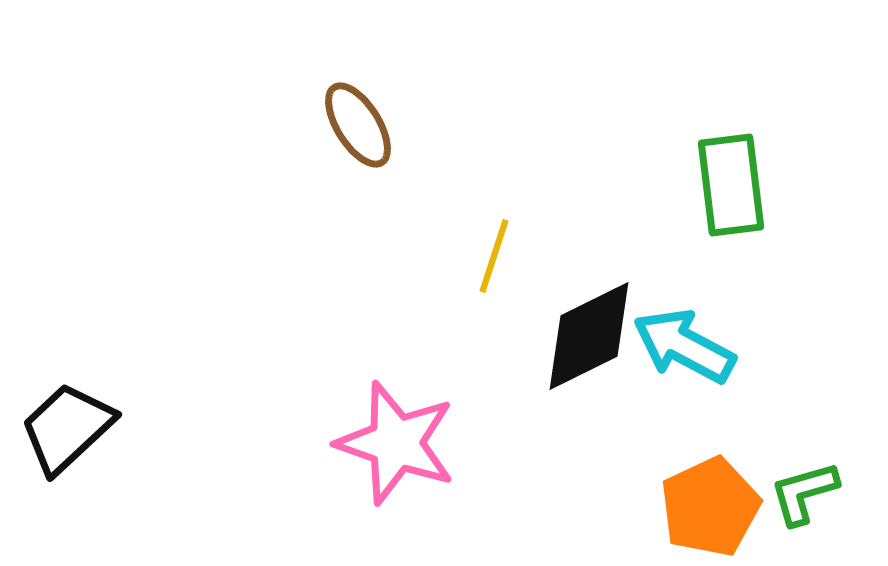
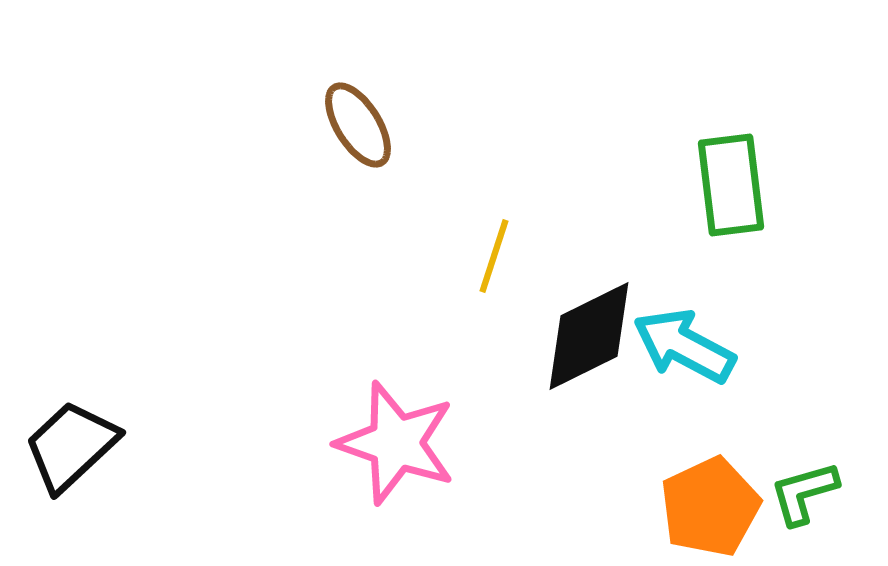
black trapezoid: moved 4 px right, 18 px down
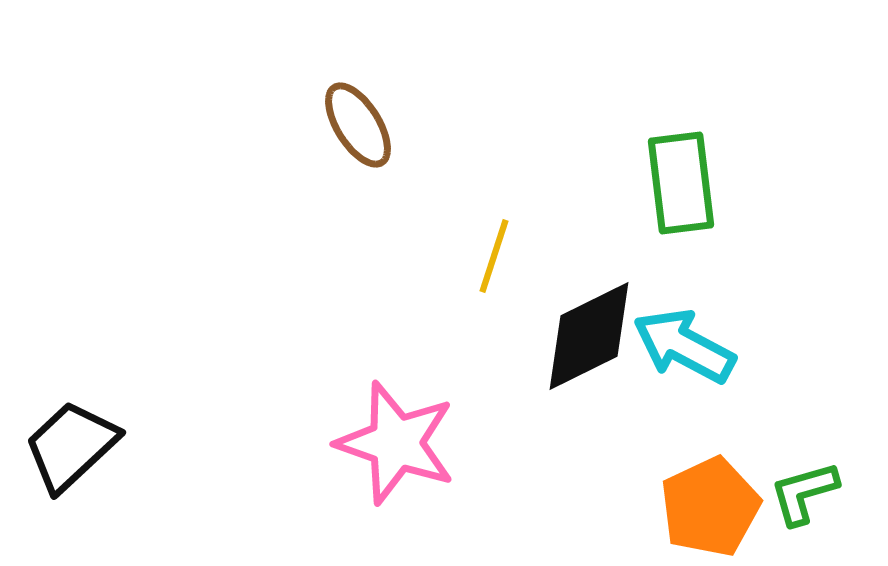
green rectangle: moved 50 px left, 2 px up
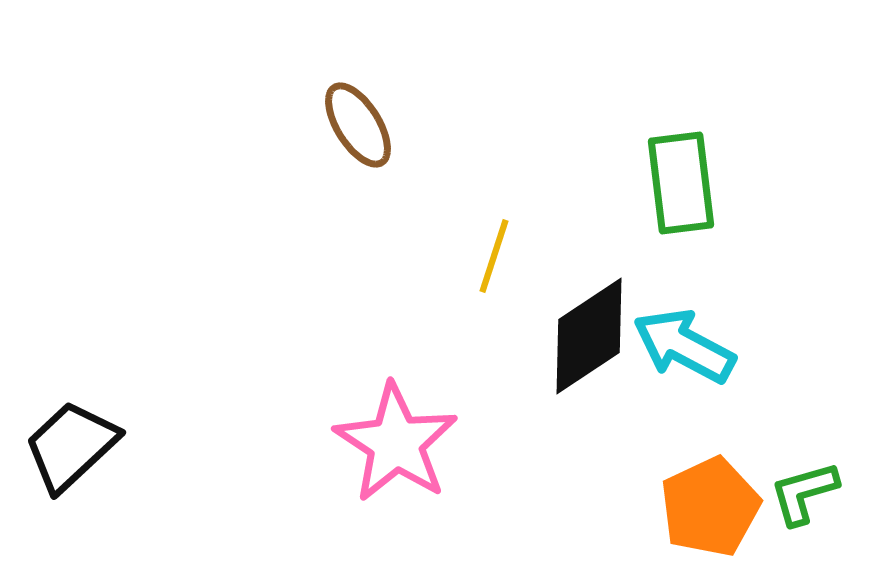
black diamond: rotated 7 degrees counterclockwise
pink star: rotated 14 degrees clockwise
